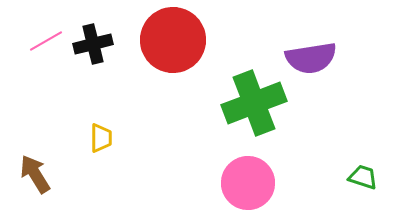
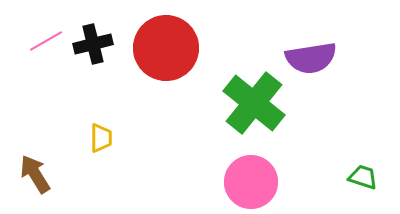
red circle: moved 7 px left, 8 px down
green cross: rotated 30 degrees counterclockwise
pink circle: moved 3 px right, 1 px up
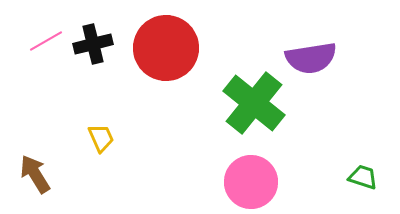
yellow trapezoid: rotated 24 degrees counterclockwise
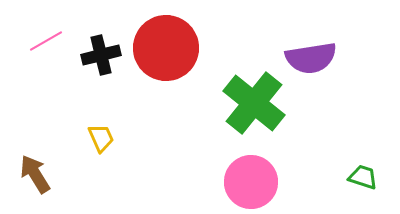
black cross: moved 8 px right, 11 px down
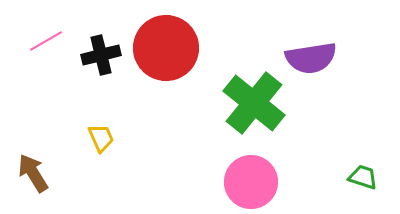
brown arrow: moved 2 px left, 1 px up
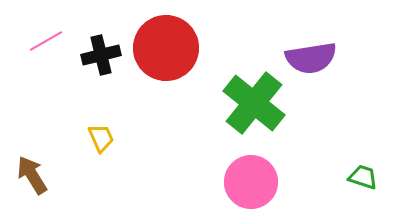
brown arrow: moved 1 px left, 2 px down
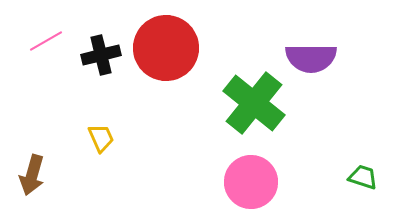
purple semicircle: rotated 9 degrees clockwise
brown arrow: rotated 132 degrees counterclockwise
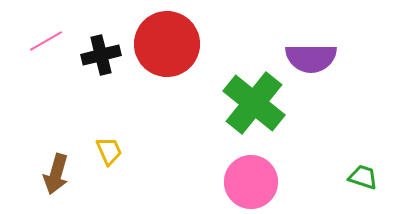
red circle: moved 1 px right, 4 px up
yellow trapezoid: moved 8 px right, 13 px down
brown arrow: moved 24 px right, 1 px up
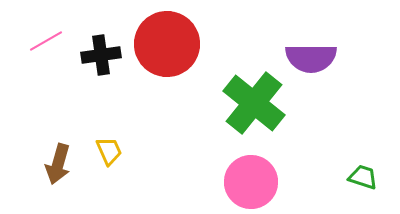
black cross: rotated 6 degrees clockwise
brown arrow: moved 2 px right, 10 px up
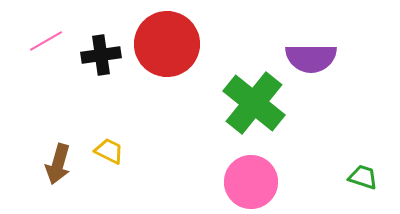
yellow trapezoid: rotated 40 degrees counterclockwise
